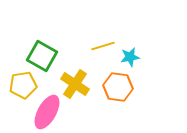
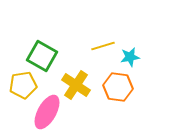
yellow cross: moved 1 px right, 1 px down
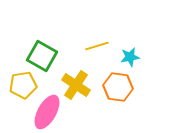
yellow line: moved 6 px left
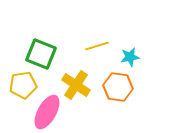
green square: moved 1 px left, 2 px up; rotated 8 degrees counterclockwise
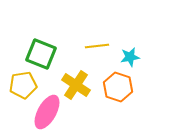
yellow line: rotated 10 degrees clockwise
orange hexagon: rotated 12 degrees clockwise
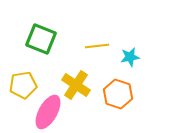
green square: moved 15 px up
orange hexagon: moved 7 px down
pink ellipse: moved 1 px right
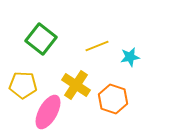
green square: rotated 16 degrees clockwise
yellow line: rotated 15 degrees counterclockwise
yellow pentagon: rotated 12 degrees clockwise
orange hexagon: moved 5 px left, 5 px down
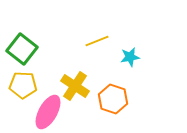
green square: moved 19 px left, 10 px down
yellow line: moved 5 px up
yellow cross: moved 1 px left, 1 px down
